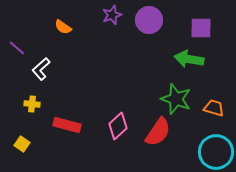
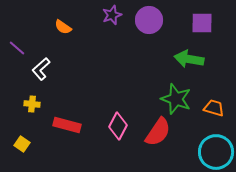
purple square: moved 1 px right, 5 px up
pink diamond: rotated 20 degrees counterclockwise
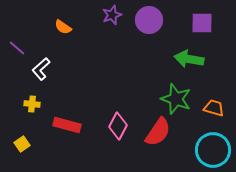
yellow square: rotated 21 degrees clockwise
cyan circle: moved 3 px left, 2 px up
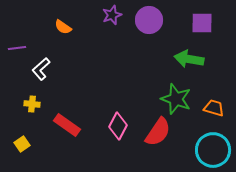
purple line: rotated 48 degrees counterclockwise
red rectangle: rotated 20 degrees clockwise
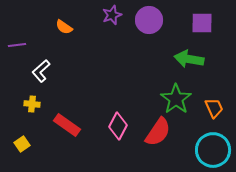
orange semicircle: moved 1 px right
purple line: moved 3 px up
white L-shape: moved 2 px down
green star: rotated 16 degrees clockwise
orange trapezoid: rotated 50 degrees clockwise
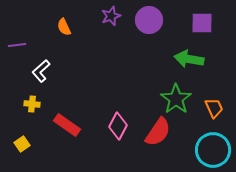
purple star: moved 1 px left, 1 px down
orange semicircle: rotated 30 degrees clockwise
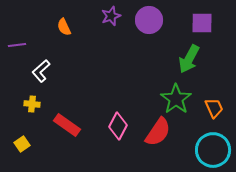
green arrow: rotated 72 degrees counterclockwise
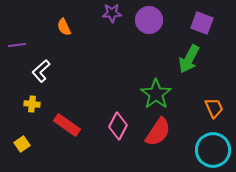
purple star: moved 1 px right, 3 px up; rotated 18 degrees clockwise
purple square: rotated 20 degrees clockwise
green star: moved 20 px left, 5 px up
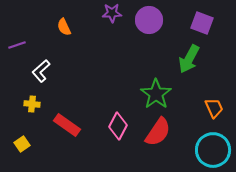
purple line: rotated 12 degrees counterclockwise
